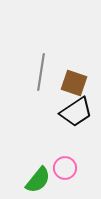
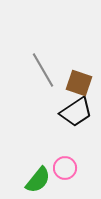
gray line: moved 2 px right, 2 px up; rotated 39 degrees counterclockwise
brown square: moved 5 px right
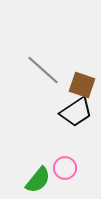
gray line: rotated 18 degrees counterclockwise
brown square: moved 3 px right, 2 px down
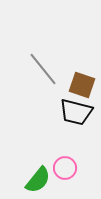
gray line: moved 1 px up; rotated 9 degrees clockwise
black trapezoid: rotated 48 degrees clockwise
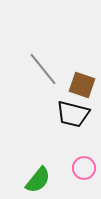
black trapezoid: moved 3 px left, 2 px down
pink circle: moved 19 px right
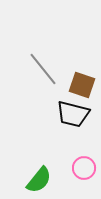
green semicircle: moved 1 px right
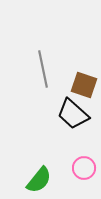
gray line: rotated 27 degrees clockwise
brown square: moved 2 px right
black trapezoid: rotated 28 degrees clockwise
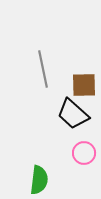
brown square: rotated 20 degrees counterclockwise
pink circle: moved 15 px up
green semicircle: rotated 32 degrees counterclockwise
